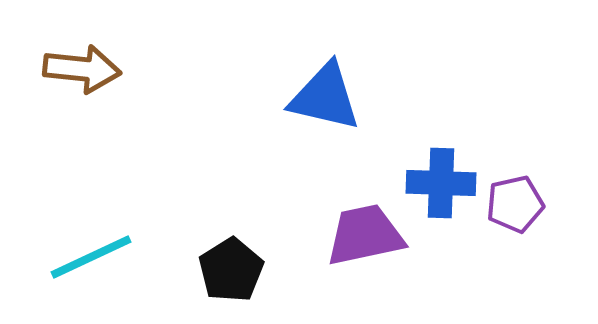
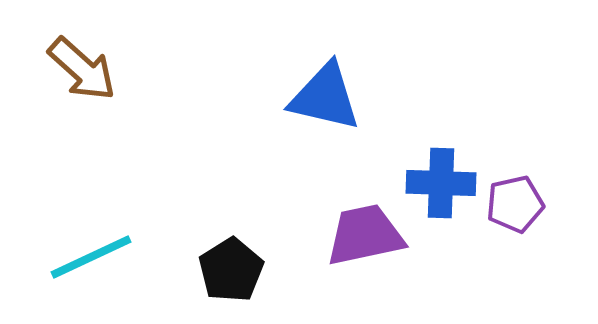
brown arrow: rotated 36 degrees clockwise
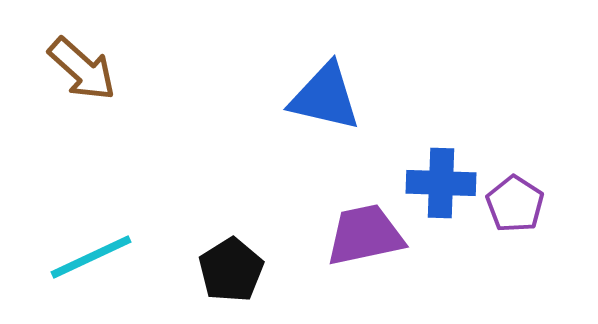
purple pentagon: rotated 26 degrees counterclockwise
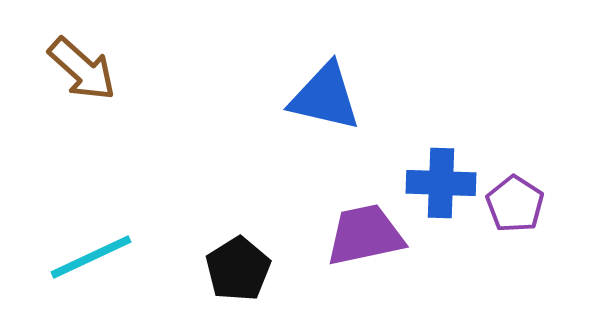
black pentagon: moved 7 px right, 1 px up
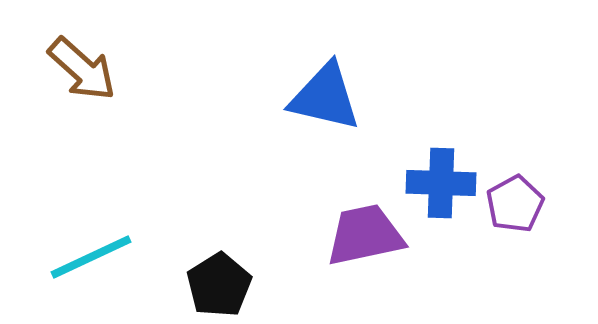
purple pentagon: rotated 10 degrees clockwise
black pentagon: moved 19 px left, 16 px down
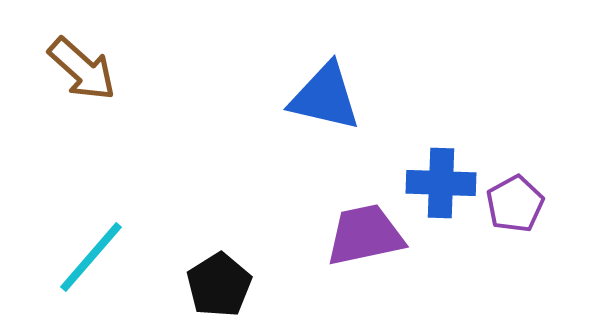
cyan line: rotated 24 degrees counterclockwise
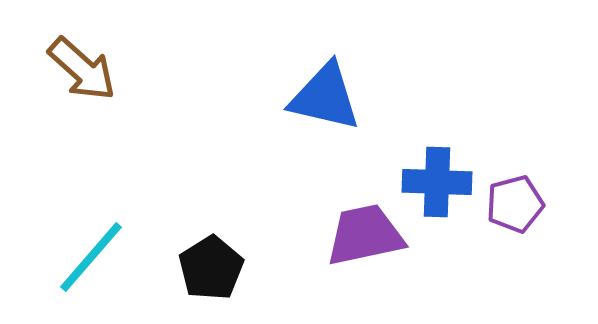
blue cross: moved 4 px left, 1 px up
purple pentagon: rotated 14 degrees clockwise
black pentagon: moved 8 px left, 17 px up
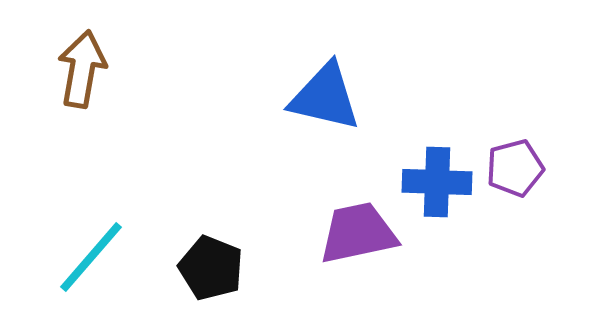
brown arrow: rotated 122 degrees counterclockwise
purple pentagon: moved 36 px up
purple trapezoid: moved 7 px left, 2 px up
black pentagon: rotated 18 degrees counterclockwise
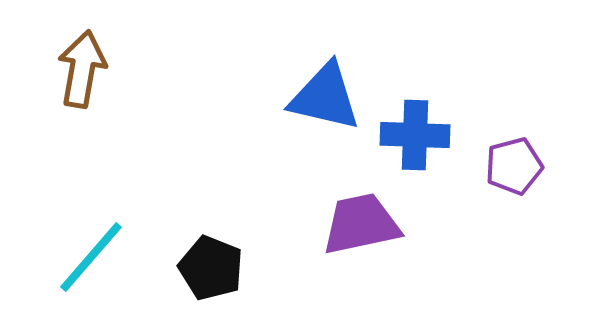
purple pentagon: moved 1 px left, 2 px up
blue cross: moved 22 px left, 47 px up
purple trapezoid: moved 3 px right, 9 px up
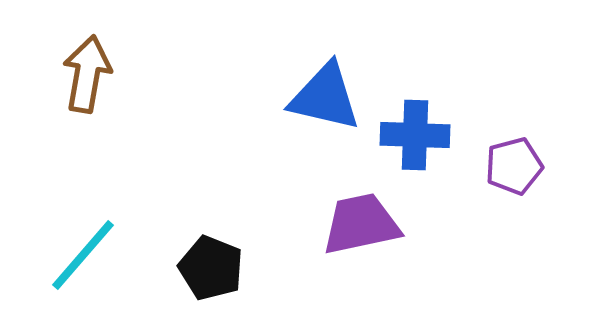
brown arrow: moved 5 px right, 5 px down
cyan line: moved 8 px left, 2 px up
